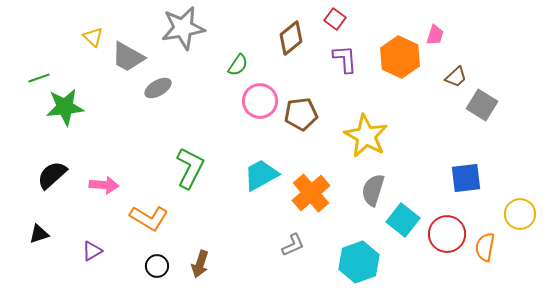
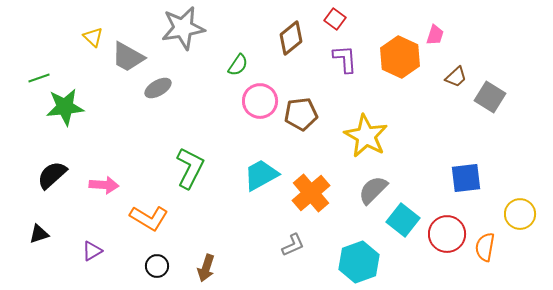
gray square: moved 8 px right, 8 px up
gray semicircle: rotated 28 degrees clockwise
brown arrow: moved 6 px right, 4 px down
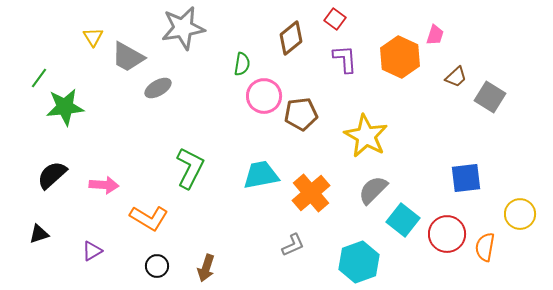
yellow triangle: rotated 15 degrees clockwise
green semicircle: moved 4 px right, 1 px up; rotated 25 degrees counterclockwise
green line: rotated 35 degrees counterclockwise
pink circle: moved 4 px right, 5 px up
cyan trapezoid: rotated 18 degrees clockwise
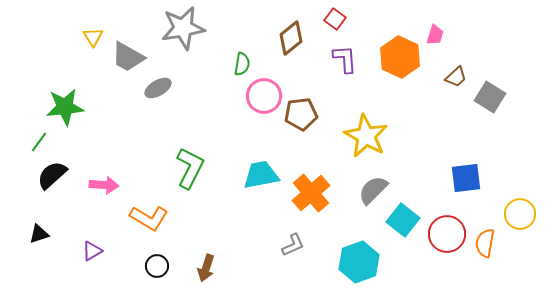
green line: moved 64 px down
orange semicircle: moved 4 px up
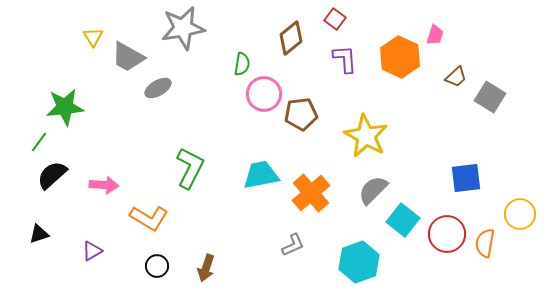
pink circle: moved 2 px up
